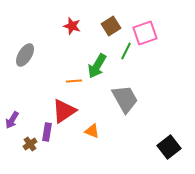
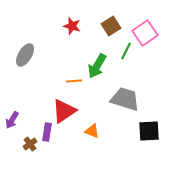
pink square: rotated 15 degrees counterclockwise
gray trapezoid: rotated 44 degrees counterclockwise
black square: moved 20 px left, 16 px up; rotated 35 degrees clockwise
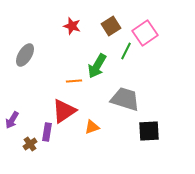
orange triangle: moved 4 px up; rotated 42 degrees counterclockwise
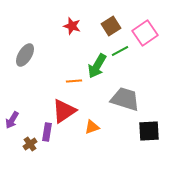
green line: moved 6 px left; rotated 36 degrees clockwise
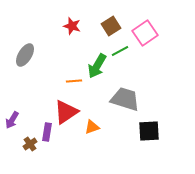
red triangle: moved 2 px right, 1 px down
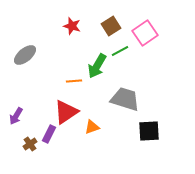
gray ellipse: rotated 20 degrees clockwise
purple arrow: moved 4 px right, 4 px up
purple rectangle: moved 2 px right, 2 px down; rotated 18 degrees clockwise
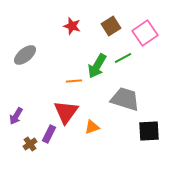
green line: moved 3 px right, 7 px down
red triangle: rotated 20 degrees counterclockwise
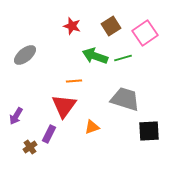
green line: rotated 12 degrees clockwise
green arrow: moved 2 px left, 10 px up; rotated 80 degrees clockwise
red triangle: moved 2 px left, 6 px up
brown cross: moved 3 px down
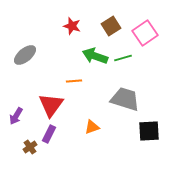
red triangle: moved 13 px left, 1 px up
